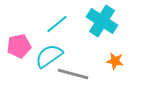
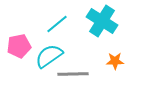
orange star: rotated 12 degrees counterclockwise
gray line: rotated 16 degrees counterclockwise
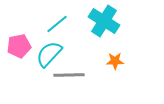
cyan cross: moved 2 px right
cyan semicircle: moved 2 px up; rotated 12 degrees counterclockwise
gray line: moved 4 px left, 1 px down
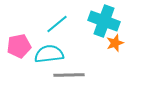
cyan cross: rotated 12 degrees counterclockwise
cyan semicircle: rotated 40 degrees clockwise
orange star: moved 18 px up; rotated 18 degrees counterclockwise
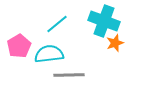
pink pentagon: rotated 20 degrees counterclockwise
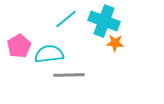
cyan line: moved 9 px right, 5 px up
orange star: rotated 24 degrees clockwise
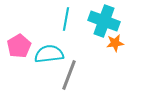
cyan line: rotated 40 degrees counterclockwise
orange star: rotated 12 degrees counterclockwise
gray line: rotated 68 degrees counterclockwise
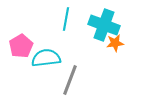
cyan cross: moved 4 px down
pink pentagon: moved 2 px right
cyan semicircle: moved 3 px left, 4 px down
gray line: moved 1 px right, 5 px down
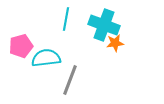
pink pentagon: rotated 15 degrees clockwise
